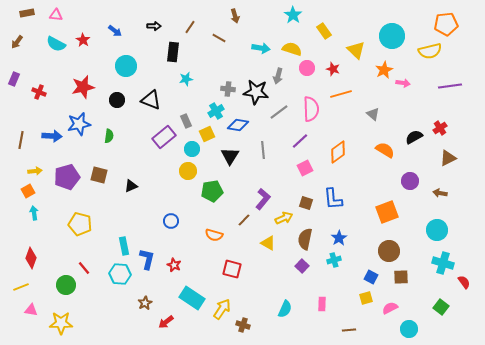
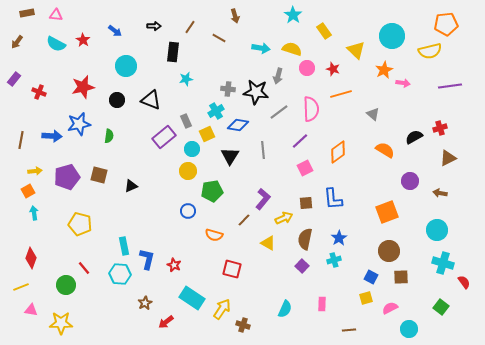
purple rectangle at (14, 79): rotated 16 degrees clockwise
red cross at (440, 128): rotated 16 degrees clockwise
brown square at (306, 203): rotated 24 degrees counterclockwise
blue circle at (171, 221): moved 17 px right, 10 px up
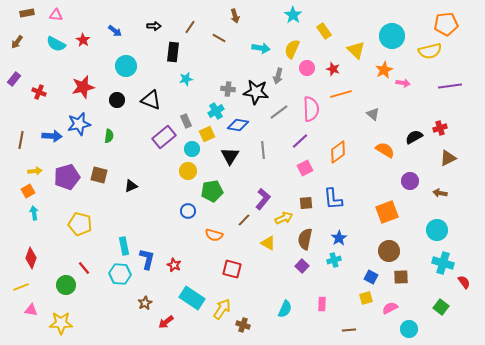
yellow semicircle at (292, 49): rotated 84 degrees counterclockwise
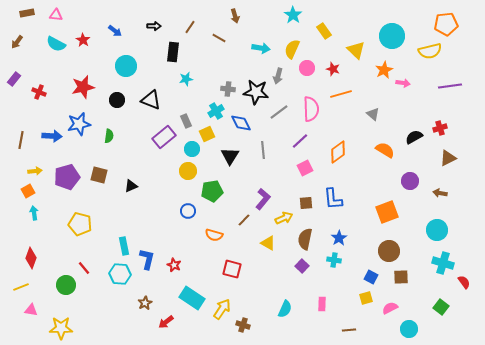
blue diamond at (238, 125): moved 3 px right, 2 px up; rotated 55 degrees clockwise
cyan cross at (334, 260): rotated 24 degrees clockwise
yellow star at (61, 323): moved 5 px down
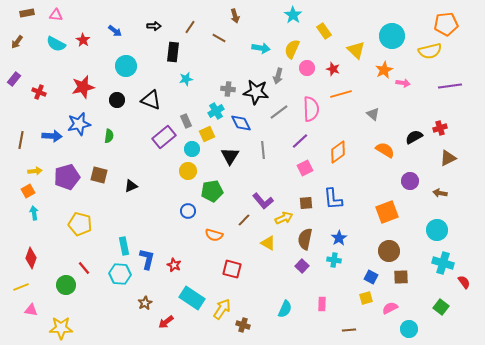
purple L-shape at (263, 199): moved 2 px down; rotated 100 degrees clockwise
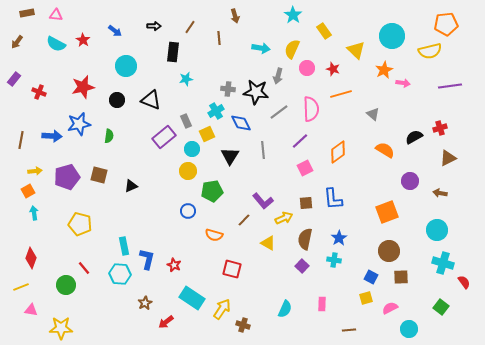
brown line at (219, 38): rotated 56 degrees clockwise
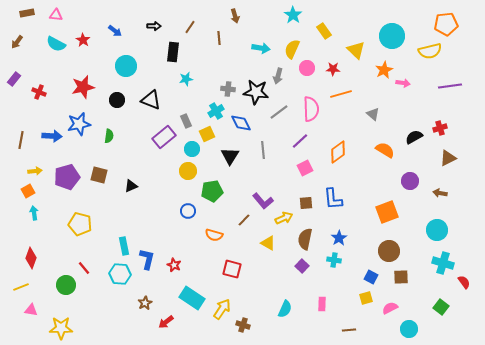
red star at (333, 69): rotated 16 degrees counterclockwise
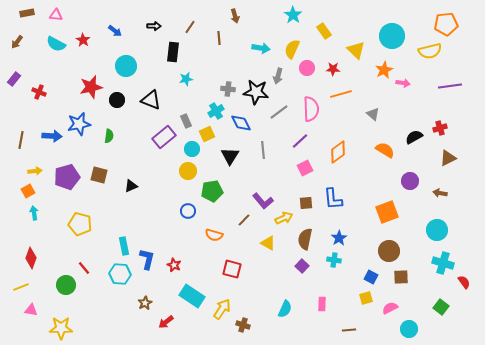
red star at (83, 87): moved 8 px right
cyan rectangle at (192, 298): moved 2 px up
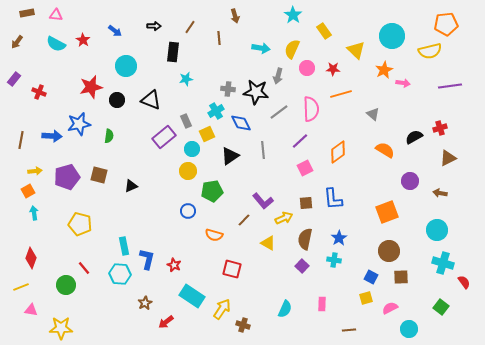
black triangle at (230, 156): rotated 24 degrees clockwise
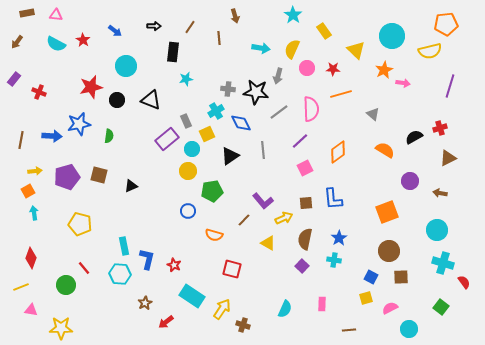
purple line at (450, 86): rotated 65 degrees counterclockwise
purple rectangle at (164, 137): moved 3 px right, 2 px down
